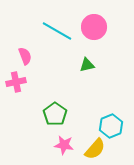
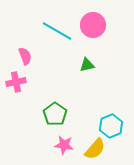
pink circle: moved 1 px left, 2 px up
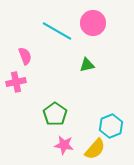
pink circle: moved 2 px up
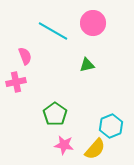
cyan line: moved 4 px left
